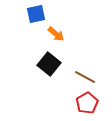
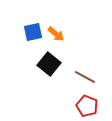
blue square: moved 3 px left, 18 px down
red pentagon: moved 3 px down; rotated 20 degrees counterclockwise
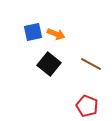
orange arrow: rotated 18 degrees counterclockwise
brown line: moved 6 px right, 13 px up
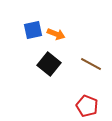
blue square: moved 2 px up
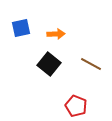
blue square: moved 12 px left, 2 px up
orange arrow: rotated 24 degrees counterclockwise
red pentagon: moved 11 px left
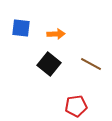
blue square: rotated 18 degrees clockwise
red pentagon: rotated 30 degrees counterclockwise
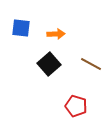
black square: rotated 10 degrees clockwise
red pentagon: rotated 25 degrees clockwise
